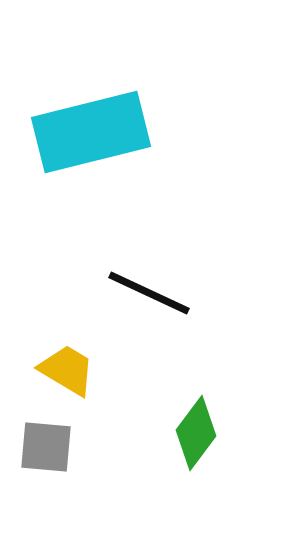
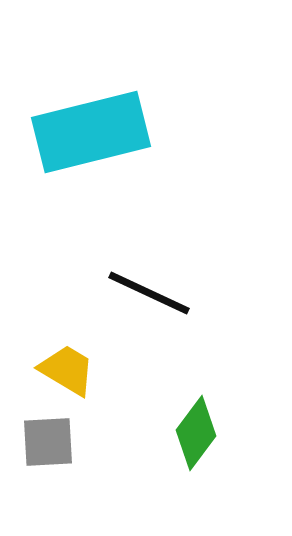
gray square: moved 2 px right, 5 px up; rotated 8 degrees counterclockwise
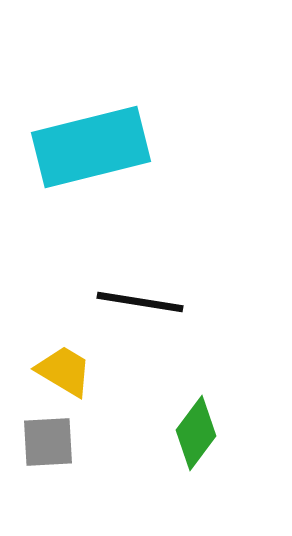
cyan rectangle: moved 15 px down
black line: moved 9 px left, 9 px down; rotated 16 degrees counterclockwise
yellow trapezoid: moved 3 px left, 1 px down
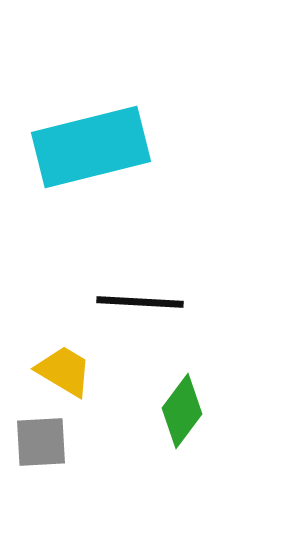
black line: rotated 6 degrees counterclockwise
green diamond: moved 14 px left, 22 px up
gray square: moved 7 px left
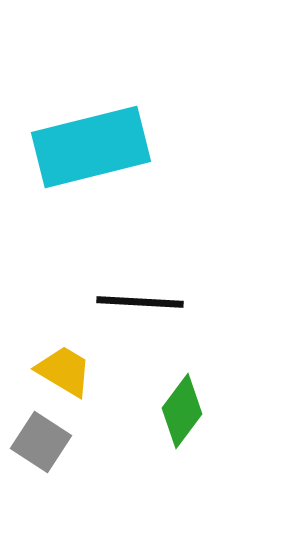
gray square: rotated 36 degrees clockwise
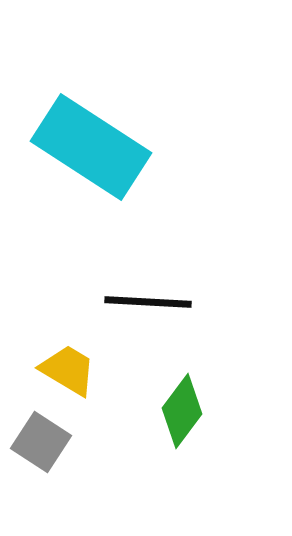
cyan rectangle: rotated 47 degrees clockwise
black line: moved 8 px right
yellow trapezoid: moved 4 px right, 1 px up
